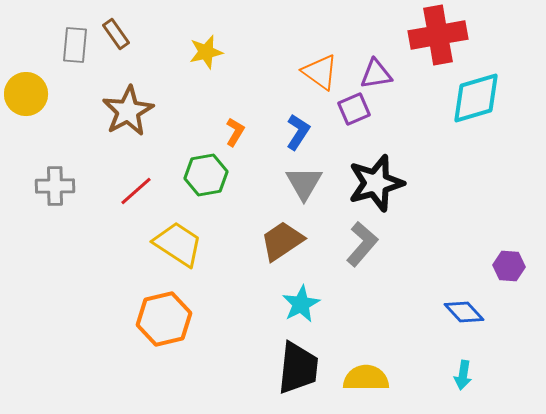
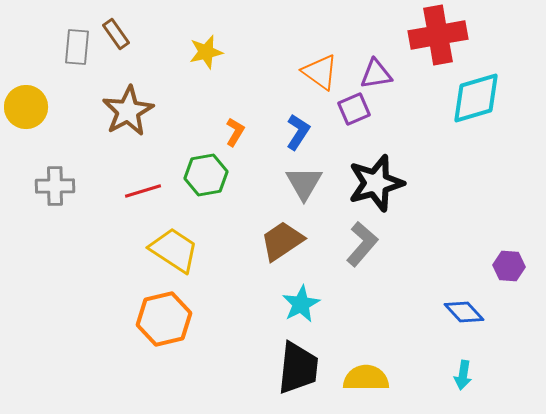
gray rectangle: moved 2 px right, 2 px down
yellow circle: moved 13 px down
red line: moved 7 px right; rotated 24 degrees clockwise
yellow trapezoid: moved 4 px left, 6 px down
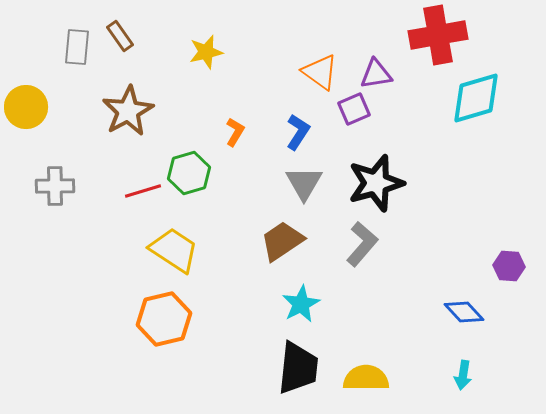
brown rectangle: moved 4 px right, 2 px down
green hexagon: moved 17 px left, 2 px up; rotated 6 degrees counterclockwise
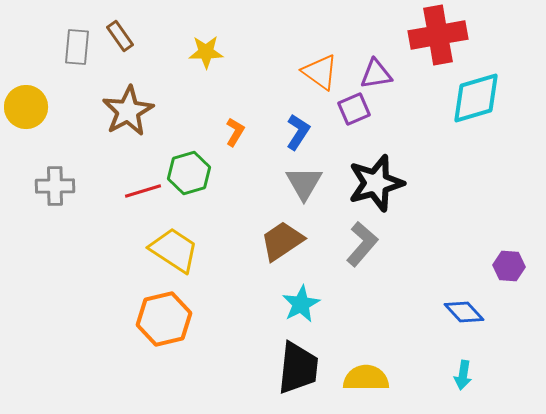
yellow star: rotated 12 degrees clockwise
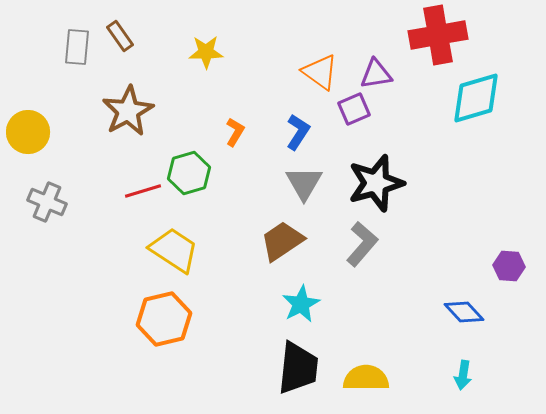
yellow circle: moved 2 px right, 25 px down
gray cross: moved 8 px left, 16 px down; rotated 24 degrees clockwise
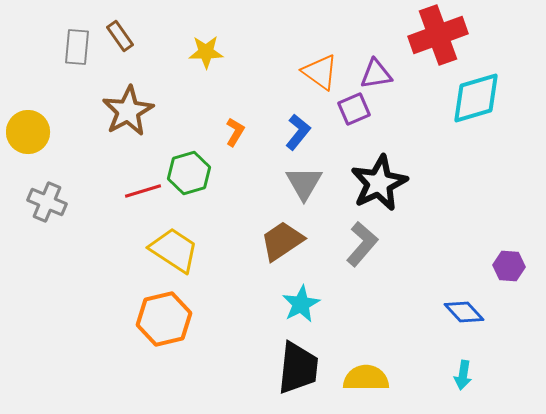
red cross: rotated 10 degrees counterclockwise
blue L-shape: rotated 6 degrees clockwise
black star: moved 3 px right; rotated 10 degrees counterclockwise
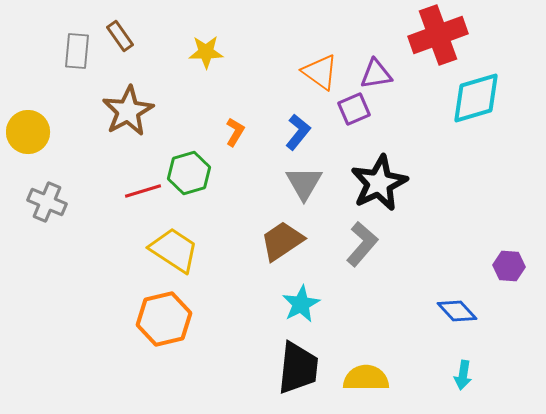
gray rectangle: moved 4 px down
blue diamond: moved 7 px left, 1 px up
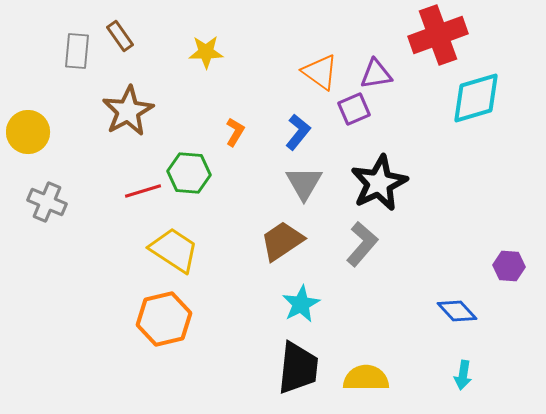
green hexagon: rotated 21 degrees clockwise
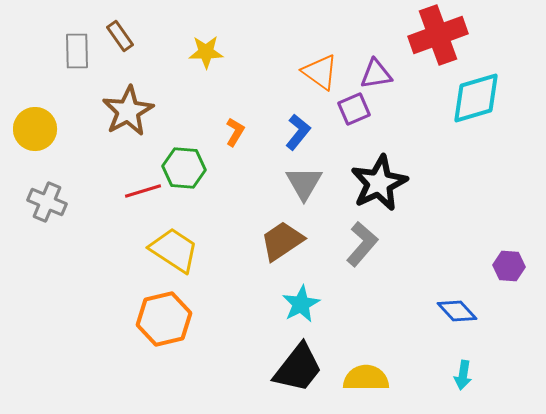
gray rectangle: rotated 6 degrees counterclockwise
yellow circle: moved 7 px right, 3 px up
green hexagon: moved 5 px left, 5 px up
black trapezoid: rotated 32 degrees clockwise
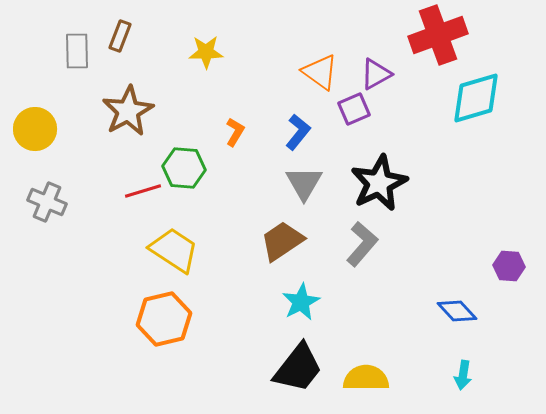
brown rectangle: rotated 56 degrees clockwise
purple triangle: rotated 20 degrees counterclockwise
cyan star: moved 2 px up
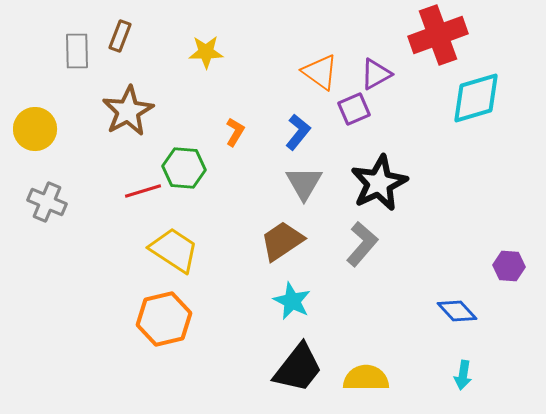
cyan star: moved 9 px left, 1 px up; rotated 18 degrees counterclockwise
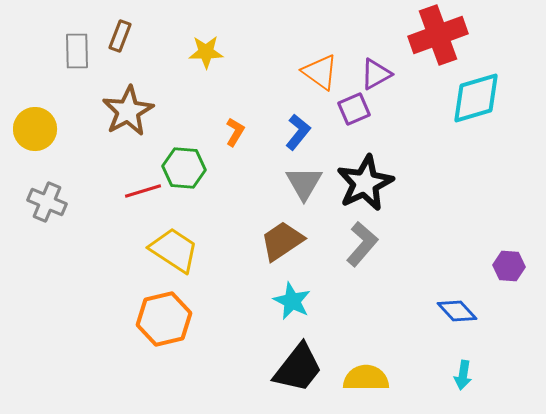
black star: moved 14 px left
